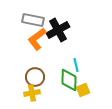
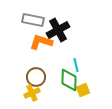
orange L-shape: moved 4 px right, 3 px down; rotated 55 degrees clockwise
brown circle: moved 1 px right
yellow cross: rotated 14 degrees counterclockwise
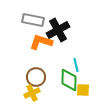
yellow square: rotated 24 degrees clockwise
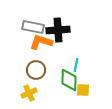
gray rectangle: moved 7 px down
black cross: rotated 25 degrees clockwise
cyan line: rotated 24 degrees clockwise
brown circle: moved 7 px up
yellow cross: moved 3 px left
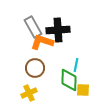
gray rectangle: rotated 50 degrees clockwise
orange L-shape: moved 1 px right
brown circle: moved 1 px left, 2 px up
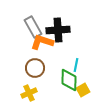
yellow square: rotated 32 degrees counterclockwise
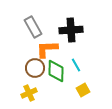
black cross: moved 13 px right
orange L-shape: moved 5 px right, 7 px down; rotated 20 degrees counterclockwise
cyan line: rotated 40 degrees counterclockwise
green diamond: moved 13 px left, 9 px up
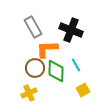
black cross: rotated 25 degrees clockwise
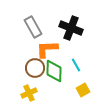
black cross: moved 2 px up
green diamond: moved 2 px left
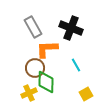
green diamond: moved 8 px left, 11 px down
yellow square: moved 3 px right, 4 px down
